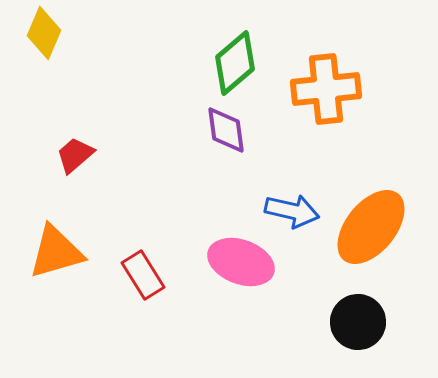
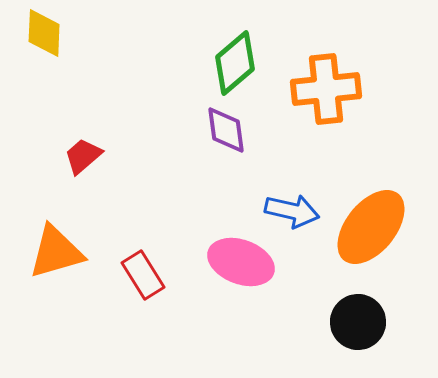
yellow diamond: rotated 21 degrees counterclockwise
red trapezoid: moved 8 px right, 1 px down
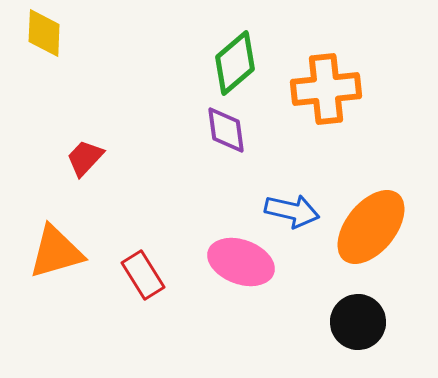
red trapezoid: moved 2 px right, 2 px down; rotated 6 degrees counterclockwise
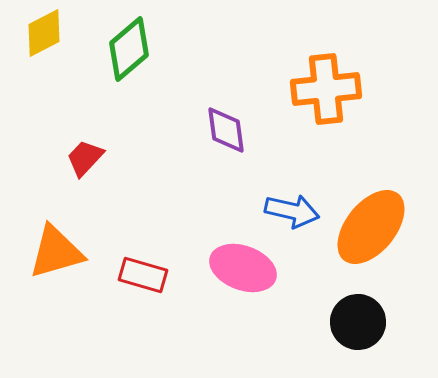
yellow diamond: rotated 60 degrees clockwise
green diamond: moved 106 px left, 14 px up
pink ellipse: moved 2 px right, 6 px down
red rectangle: rotated 42 degrees counterclockwise
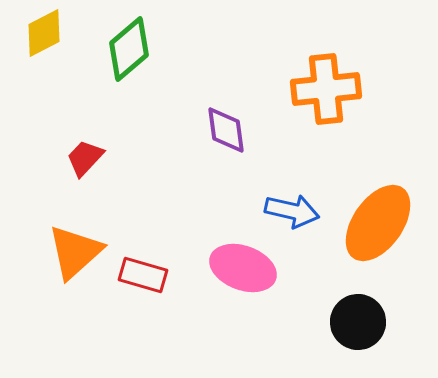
orange ellipse: moved 7 px right, 4 px up; rotated 4 degrees counterclockwise
orange triangle: moved 19 px right; rotated 26 degrees counterclockwise
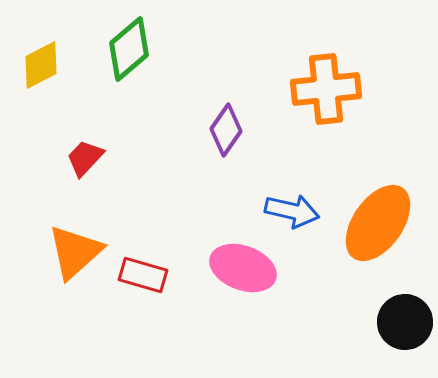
yellow diamond: moved 3 px left, 32 px down
purple diamond: rotated 42 degrees clockwise
black circle: moved 47 px right
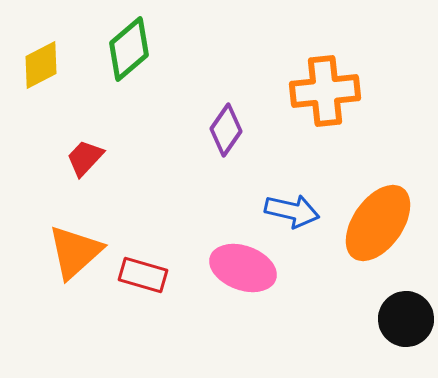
orange cross: moved 1 px left, 2 px down
black circle: moved 1 px right, 3 px up
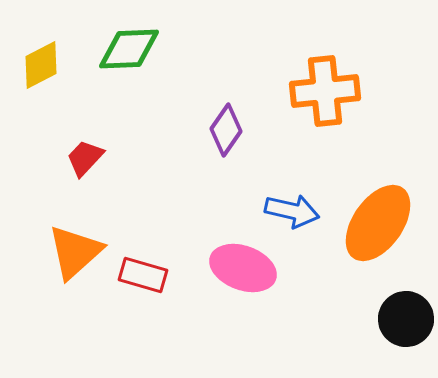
green diamond: rotated 38 degrees clockwise
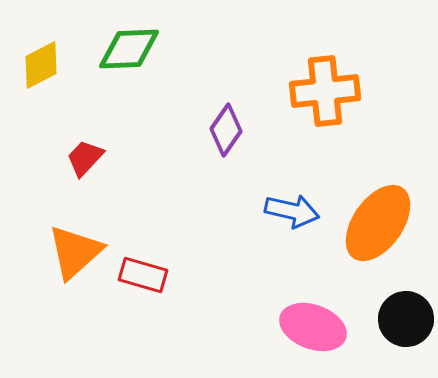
pink ellipse: moved 70 px right, 59 px down
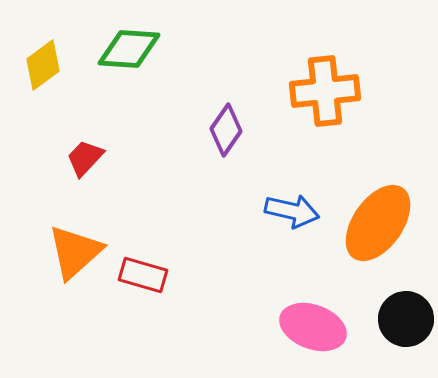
green diamond: rotated 6 degrees clockwise
yellow diamond: moved 2 px right; rotated 9 degrees counterclockwise
